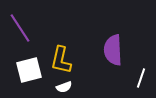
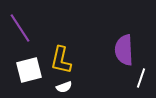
purple semicircle: moved 11 px right
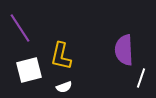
yellow L-shape: moved 4 px up
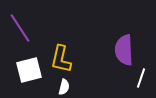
yellow L-shape: moved 3 px down
white semicircle: rotated 56 degrees counterclockwise
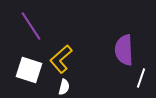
purple line: moved 11 px right, 2 px up
yellow L-shape: rotated 36 degrees clockwise
white square: rotated 32 degrees clockwise
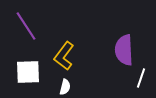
purple line: moved 5 px left
yellow L-shape: moved 3 px right, 3 px up; rotated 12 degrees counterclockwise
white square: moved 1 px left, 2 px down; rotated 20 degrees counterclockwise
white semicircle: moved 1 px right
